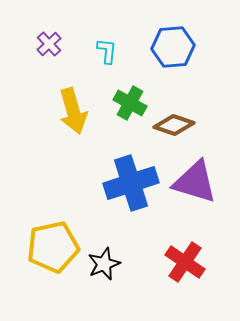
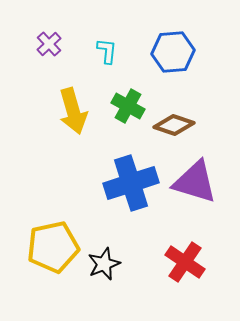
blue hexagon: moved 5 px down
green cross: moved 2 px left, 3 px down
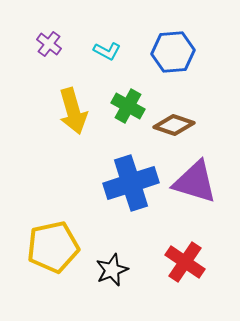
purple cross: rotated 10 degrees counterclockwise
cyan L-shape: rotated 112 degrees clockwise
black star: moved 8 px right, 6 px down
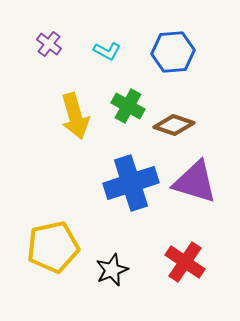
yellow arrow: moved 2 px right, 5 px down
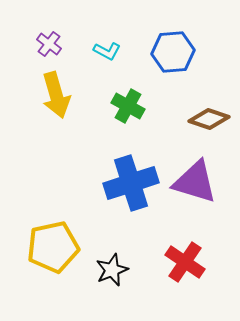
yellow arrow: moved 19 px left, 21 px up
brown diamond: moved 35 px right, 6 px up
